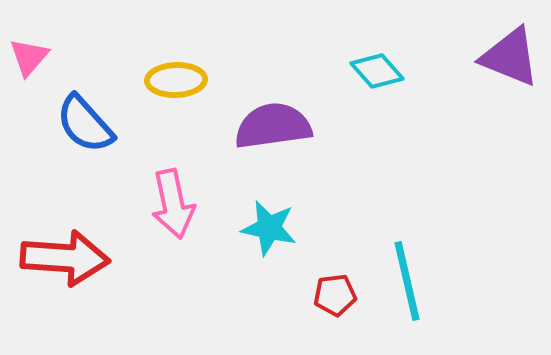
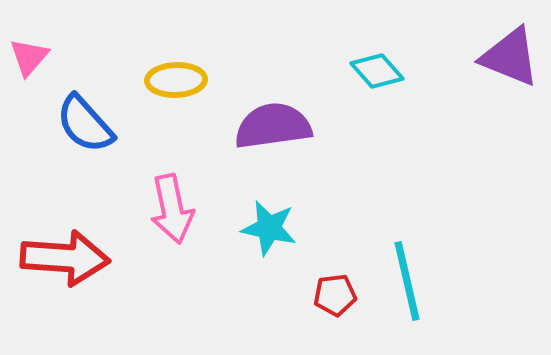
pink arrow: moved 1 px left, 5 px down
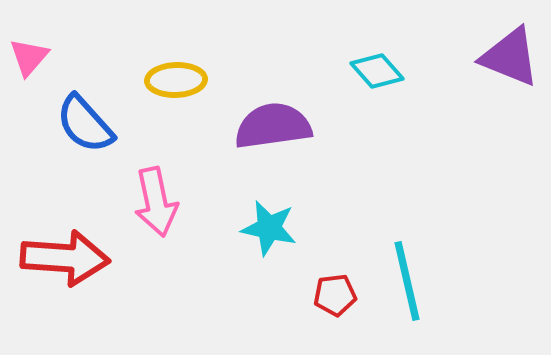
pink arrow: moved 16 px left, 7 px up
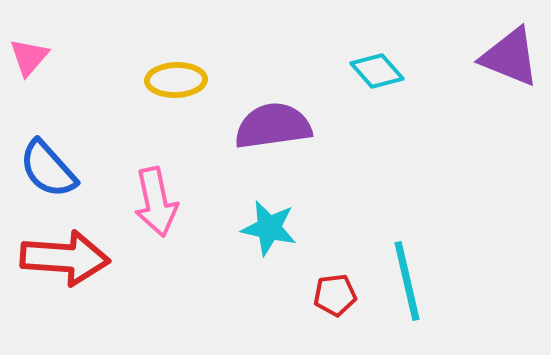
blue semicircle: moved 37 px left, 45 px down
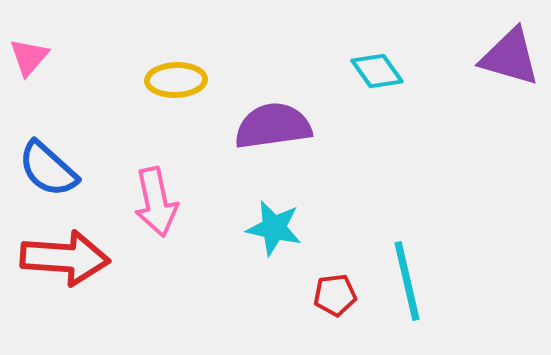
purple triangle: rotated 6 degrees counterclockwise
cyan diamond: rotated 6 degrees clockwise
blue semicircle: rotated 6 degrees counterclockwise
cyan star: moved 5 px right
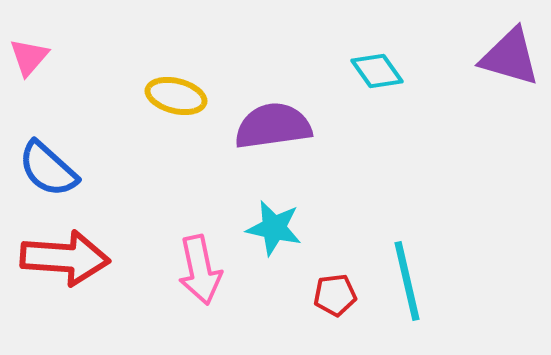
yellow ellipse: moved 16 px down; rotated 16 degrees clockwise
pink arrow: moved 44 px right, 68 px down
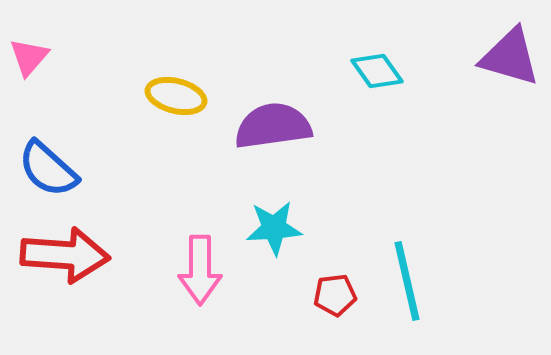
cyan star: rotated 16 degrees counterclockwise
red arrow: moved 3 px up
pink arrow: rotated 12 degrees clockwise
